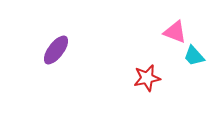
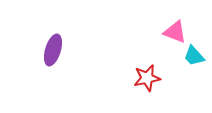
purple ellipse: moved 3 px left; rotated 20 degrees counterclockwise
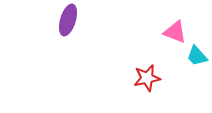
purple ellipse: moved 15 px right, 30 px up
cyan trapezoid: moved 3 px right
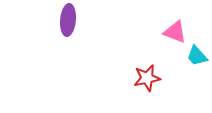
purple ellipse: rotated 12 degrees counterclockwise
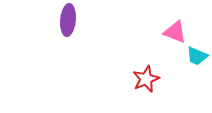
cyan trapezoid: rotated 25 degrees counterclockwise
red star: moved 1 px left, 1 px down; rotated 12 degrees counterclockwise
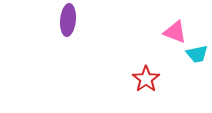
cyan trapezoid: moved 2 px up; rotated 35 degrees counterclockwise
red star: rotated 12 degrees counterclockwise
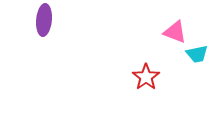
purple ellipse: moved 24 px left
red star: moved 2 px up
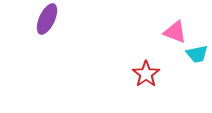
purple ellipse: moved 3 px right, 1 px up; rotated 20 degrees clockwise
red star: moved 3 px up
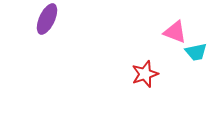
cyan trapezoid: moved 1 px left, 2 px up
red star: moved 1 px left; rotated 16 degrees clockwise
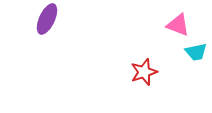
pink triangle: moved 3 px right, 7 px up
red star: moved 1 px left, 2 px up
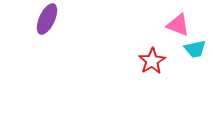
cyan trapezoid: moved 1 px left, 3 px up
red star: moved 8 px right, 11 px up; rotated 12 degrees counterclockwise
